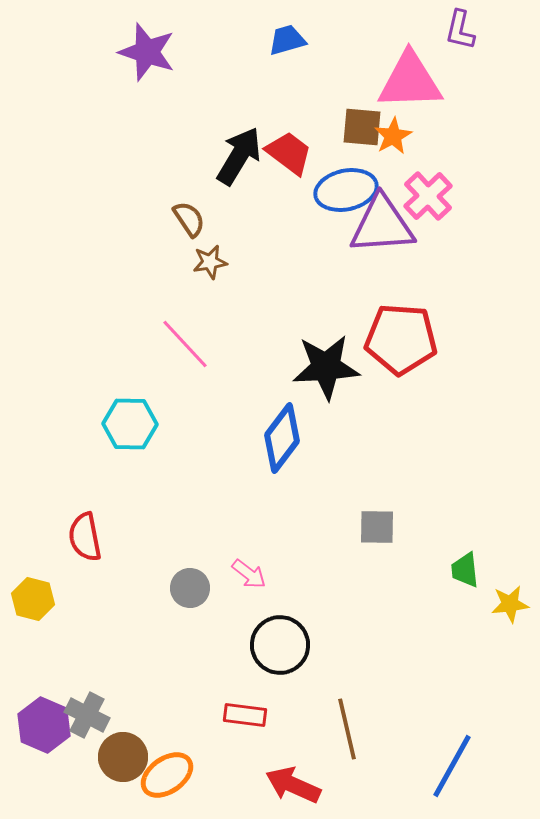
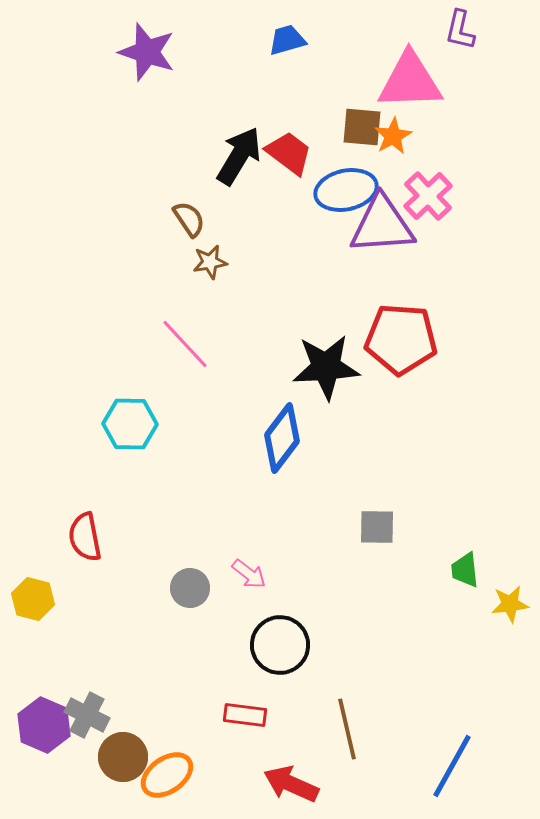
red arrow: moved 2 px left, 1 px up
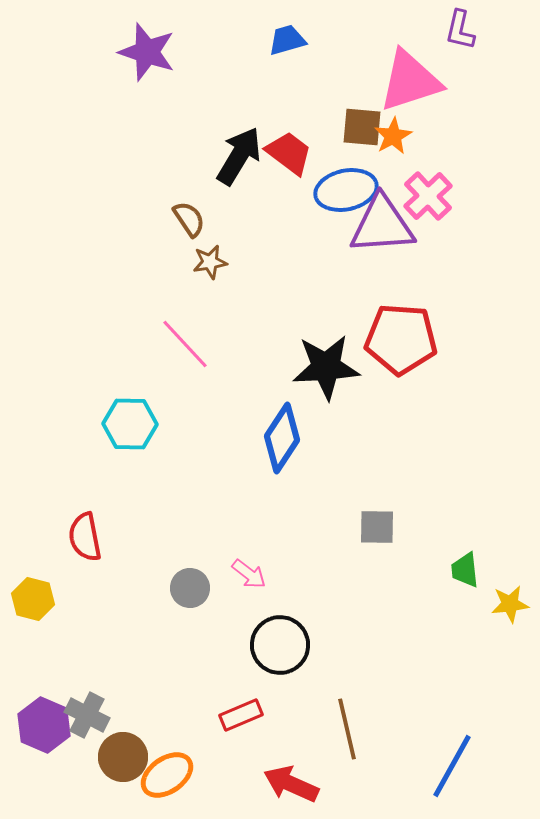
pink triangle: rotated 16 degrees counterclockwise
blue diamond: rotated 4 degrees counterclockwise
red rectangle: moved 4 px left; rotated 30 degrees counterclockwise
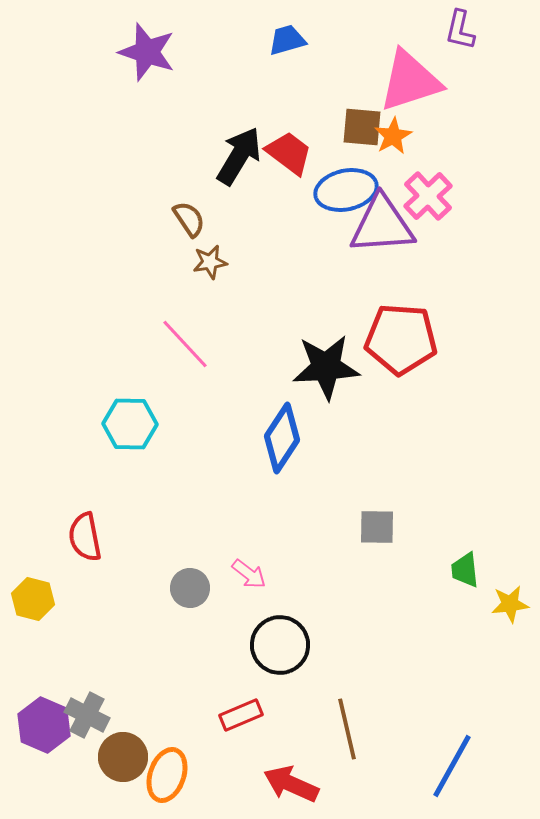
orange ellipse: rotated 36 degrees counterclockwise
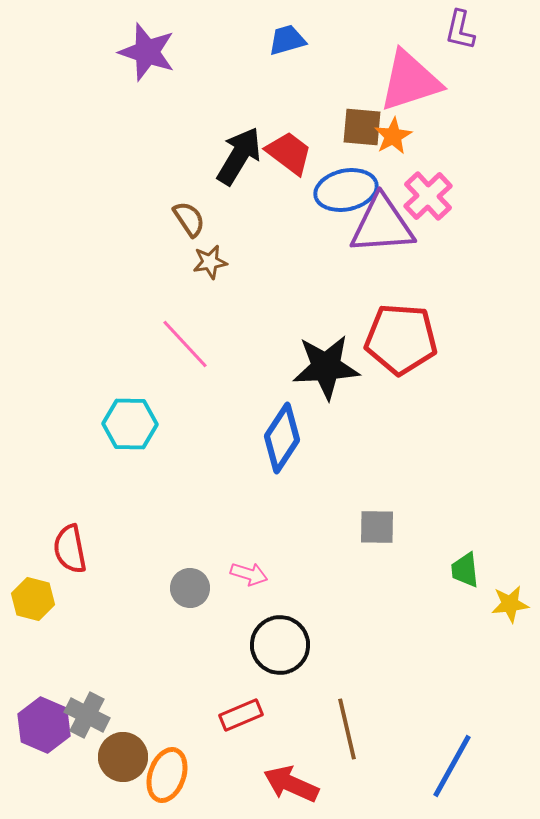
red semicircle: moved 15 px left, 12 px down
pink arrow: rotated 21 degrees counterclockwise
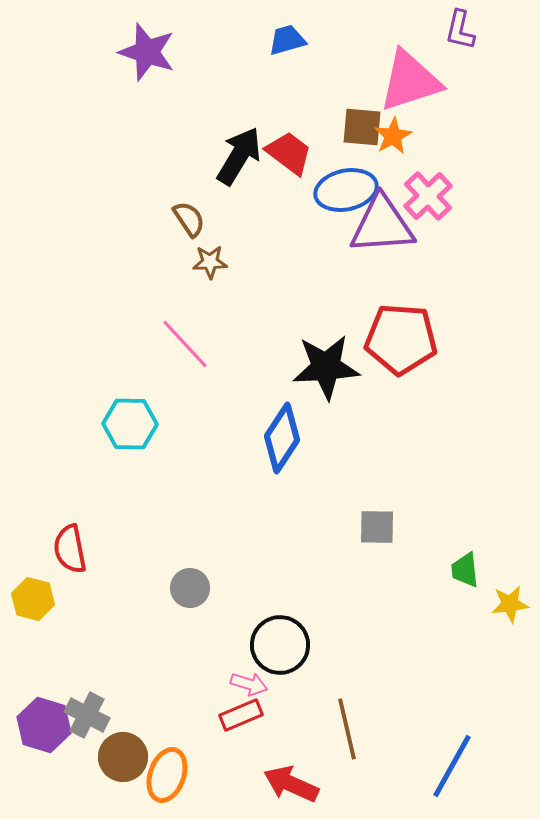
brown star: rotated 8 degrees clockwise
pink arrow: moved 110 px down
purple hexagon: rotated 6 degrees counterclockwise
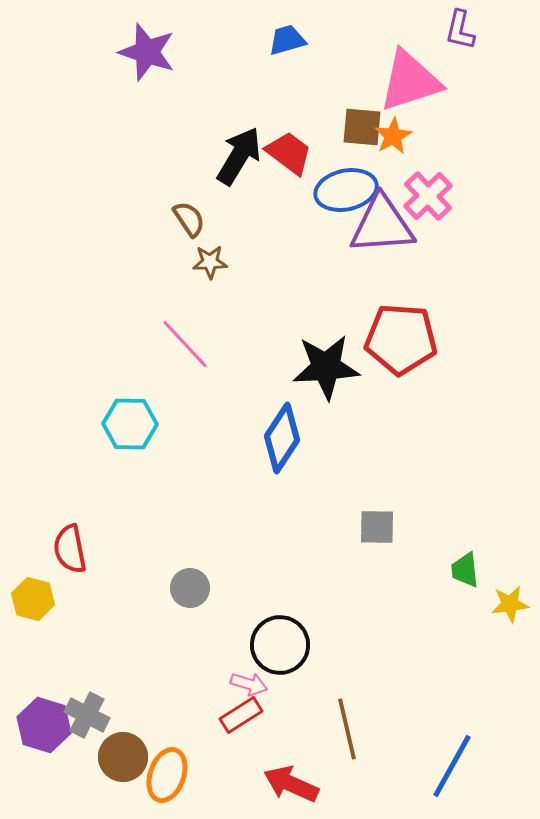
red rectangle: rotated 9 degrees counterclockwise
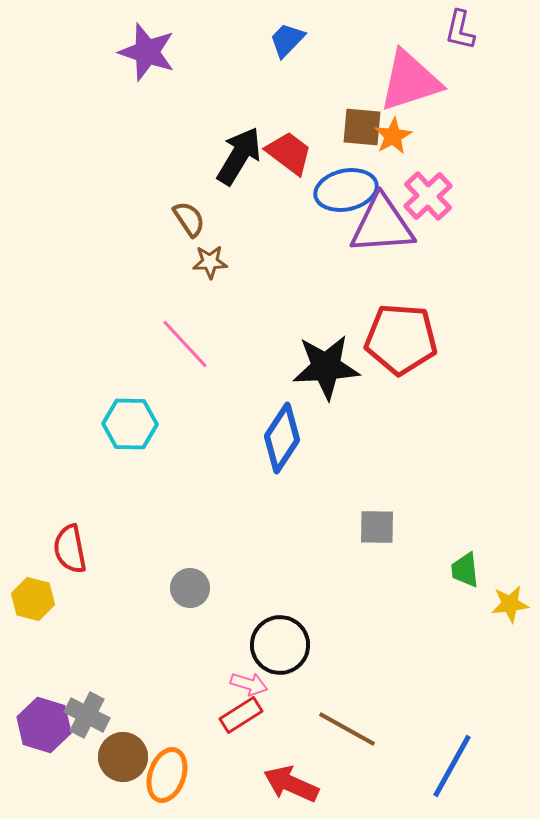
blue trapezoid: rotated 30 degrees counterclockwise
brown line: rotated 48 degrees counterclockwise
